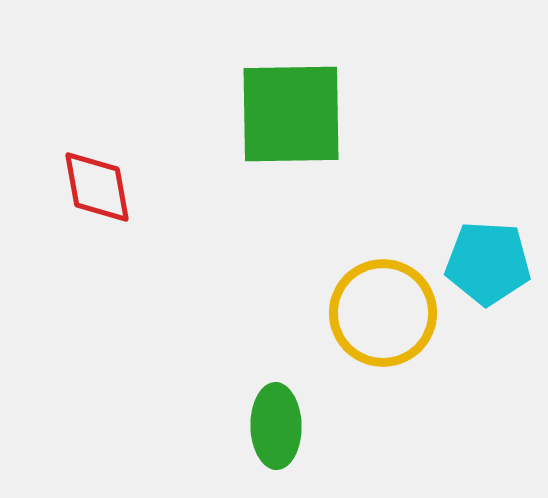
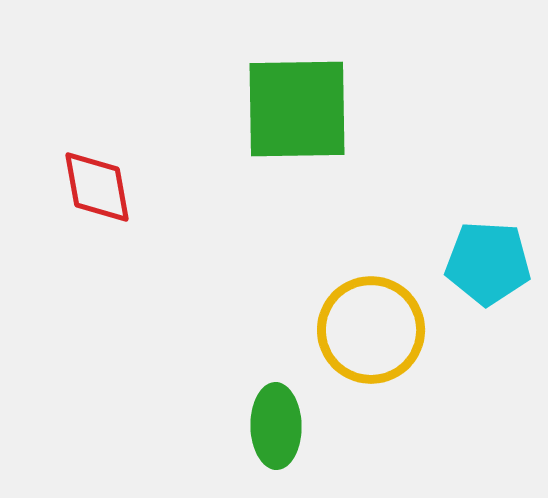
green square: moved 6 px right, 5 px up
yellow circle: moved 12 px left, 17 px down
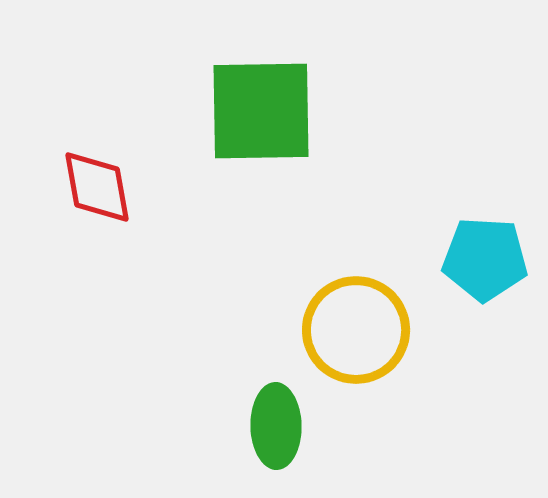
green square: moved 36 px left, 2 px down
cyan pentagon: moved 3 px left, 4 px up
yellow circle: moved 15 px left
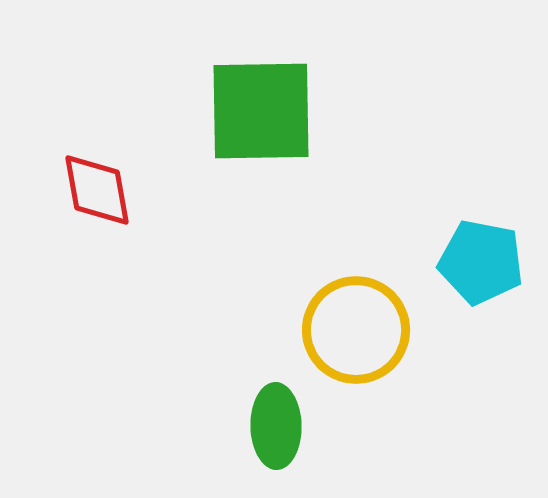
red diamond: moved 3 px down
cyan pentagon: moved 4 px left, 3 px down; rotated 8 degrees clockwise
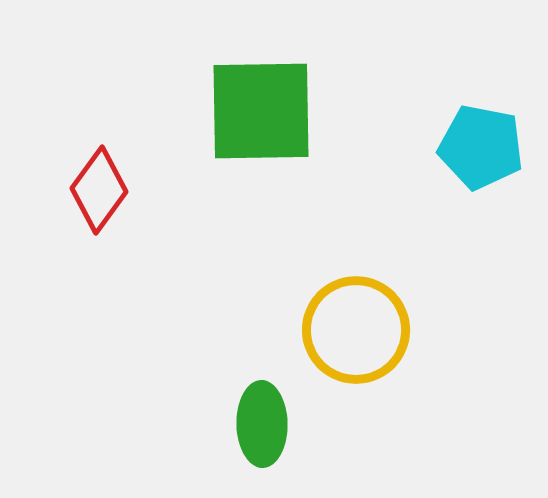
red diamond: moved 2 px right; rotated 46 degrees clockwise
cyan pentagon: moved 115 px up
green ellipse: moved 14 px left, 2 px up
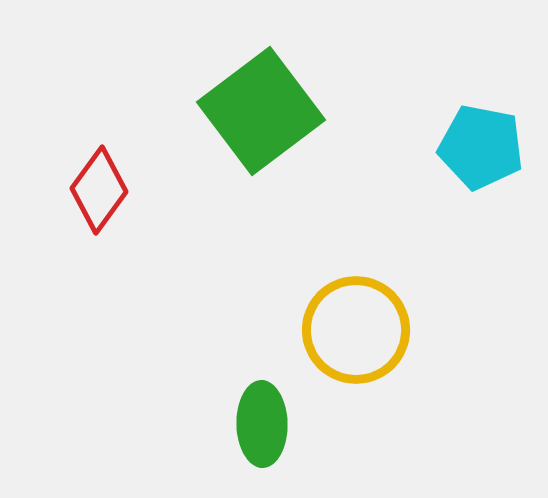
green square: rotated 36 degrees counterclockwise
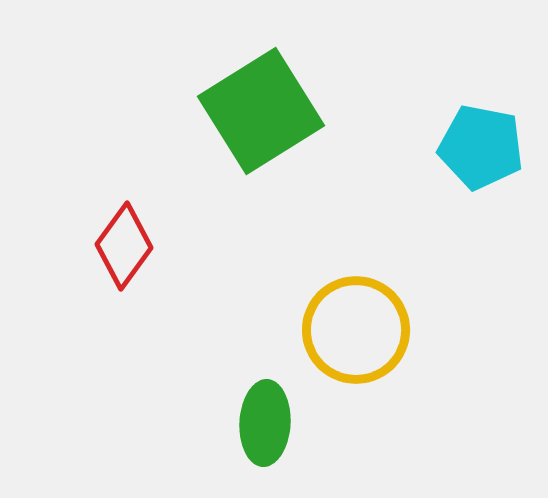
green square: rotated 5 degrees clockwise
red diamond: moved 25 px right, 56 px down
green ellipse: moved 3 px right, 1 px up; rotated 4 degrees clockwise
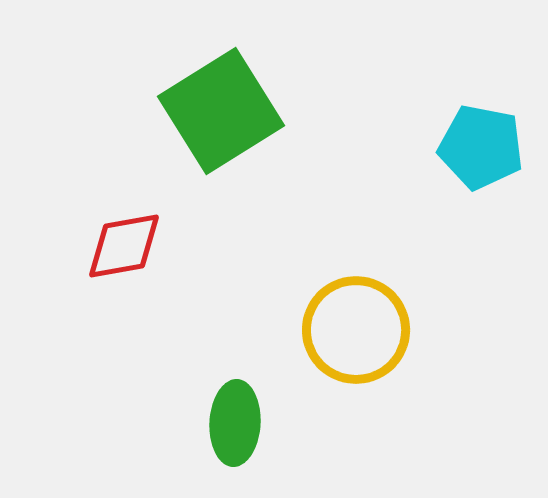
green square: moved 40 px left
red diamond: rotated 44 degrees clockwise
green ellipse: moved 30 px left
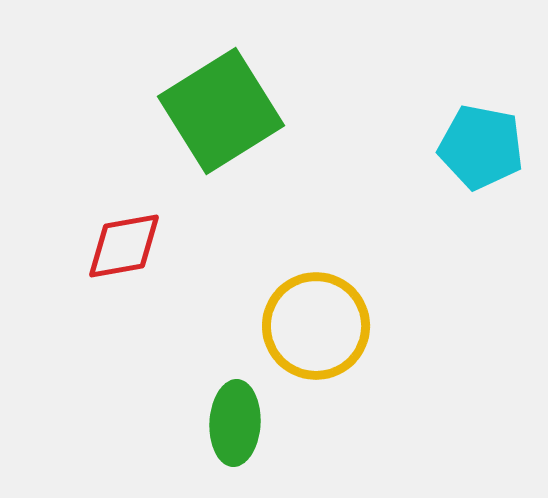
yellow circle: moved 40 px left, 4 px up
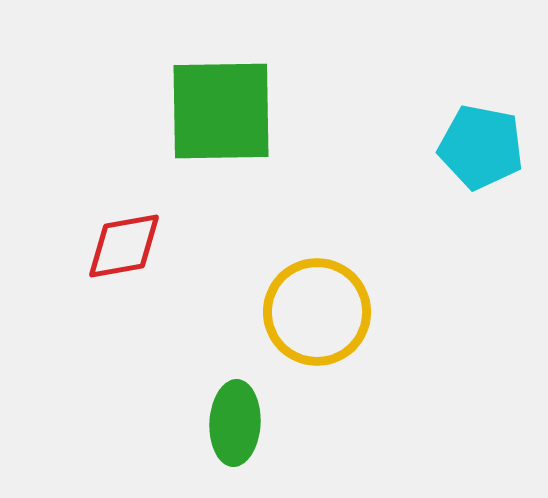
green square: rotated 31 degrees clockwise
yellow circle: moved 1 px right, 14 px up
